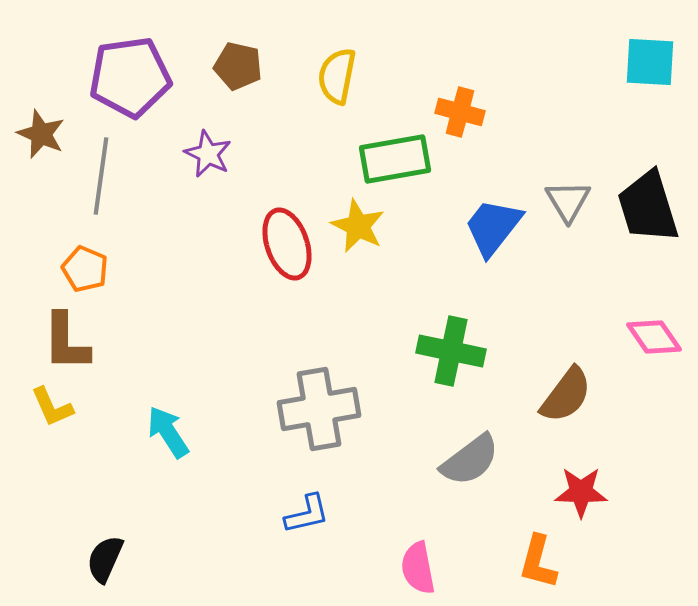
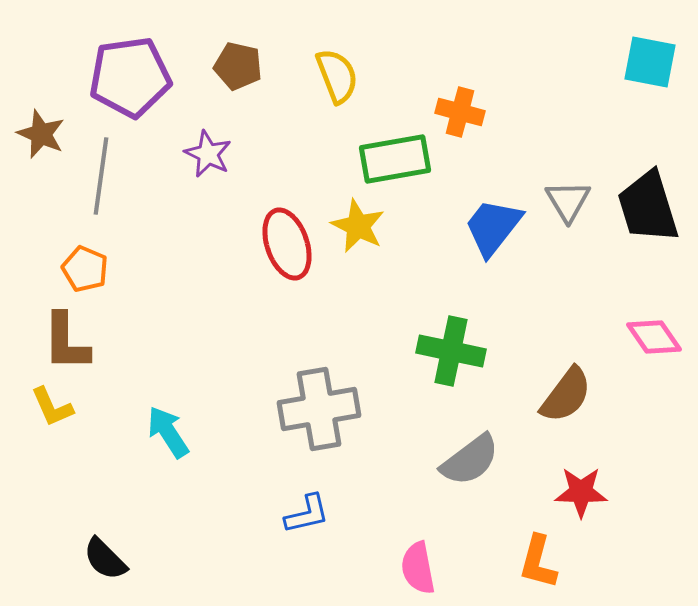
cyan square: rotated 8 degrees clockwise
yellow semicircle: rotated 148 degrees clockwise
black semicircle: rotated 69 degrees counterclockwise
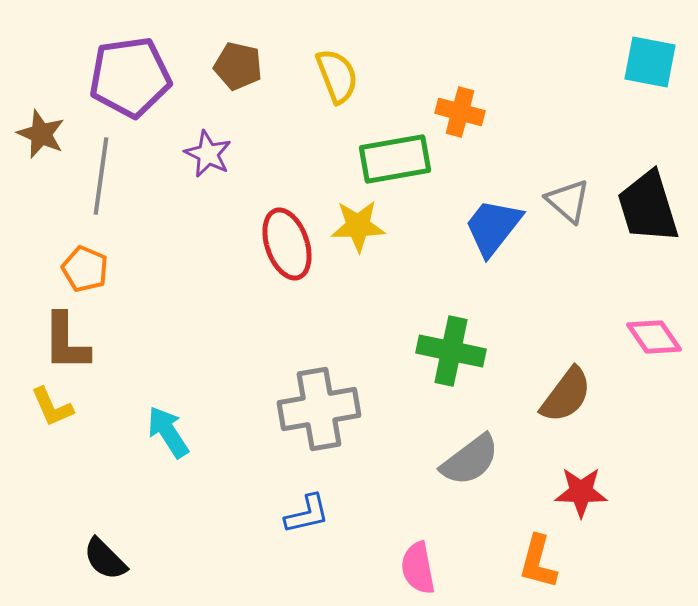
gray triangle: rotated 18 degrees counterclockwise
yellow star: rotated 28 degrees counterclockwise
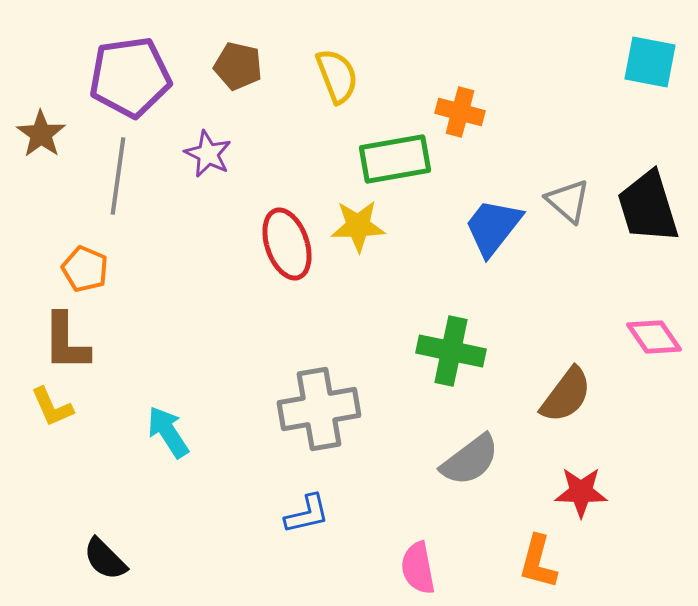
brown star: rotated 12 degrees clockwise
gray line: moved 17 px right
